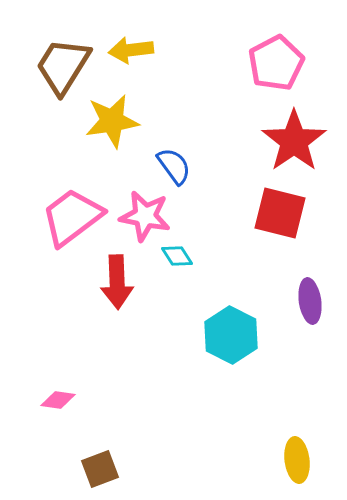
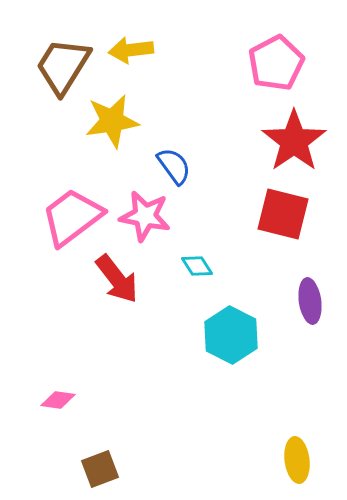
red square: moved 3 px right, 1 px down
cyan diamond: moved 20 px right, 10 px down
red arrow: moved 3 px up; rotated 36 degrees counterclockwise
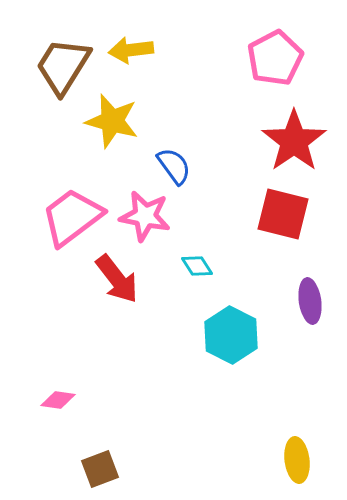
pink pentagon: moved 1 px left, 5 px up
yellow star: rotated 24 degrees clockwise
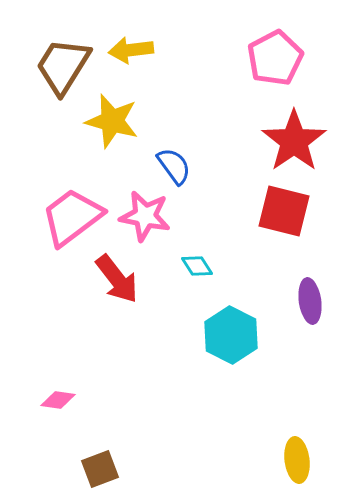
red square: moved 1 px right, 3 px up
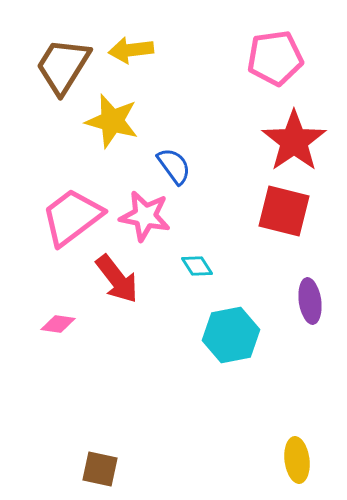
pink pentagon: rotated 20 degrees clockwise
cyan hexagon: rotated 22 degrees clockwise
pink diamond: moved 76 px up
brown square: rotated 33 degrees clockwise
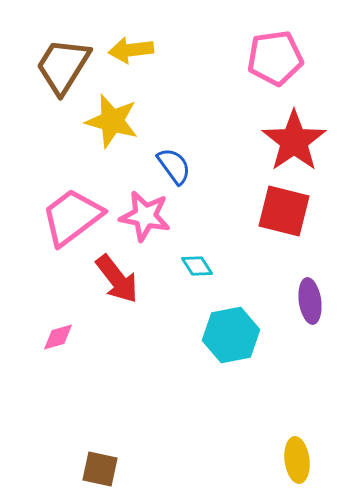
pink diamond: moved 13 px down; rotated 24 degrees counterclockwise
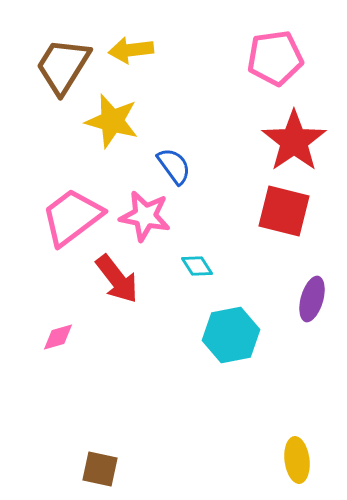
purple ellipse: moved 2 px right, 2 px up; rotated 24 degrees clockwise
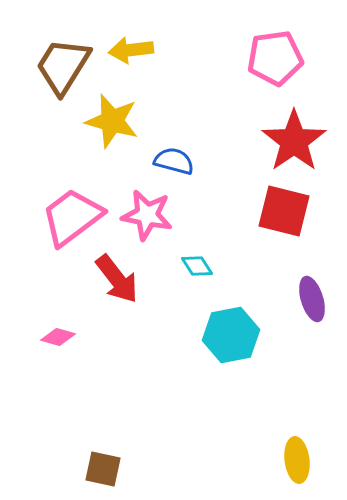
blue semicircle: moved 5 px up; rotated 39 degrees counterclockwise
pink star: moved 2 px right, 1 px up
purple ellipse: rotated 33 degrees counterclockwise
pink diamond: rotated 32 degrees clockwise
brown square: moved 3 px right
